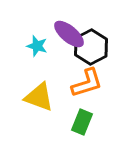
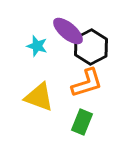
purple ellipse: moved 1 px left, 3 px up
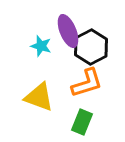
purple ellipse: rotated 28 degrees clockwise
cyan star: moved 4 px right
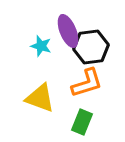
black hexagon: rotated 20 degrees clockwise
yellow triangle: moved 1 px right, 1 px down
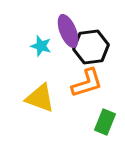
green rectangle: moved 23 px right
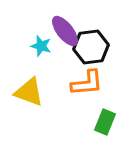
purple ellipse: moved 3 px left; rotated 16 degrees counterclockwise
orange L-shape: rotated 12 degrees clockwise
yellow triangle: moved 11 px left, 6 px up
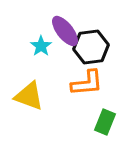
cyan star: rotated 20 degrees clockwise
yellow triangle: moved 4 px down
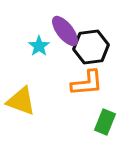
cyan star: moved 2 px left
yellow triangle: moved 8 px left, 5 px down
